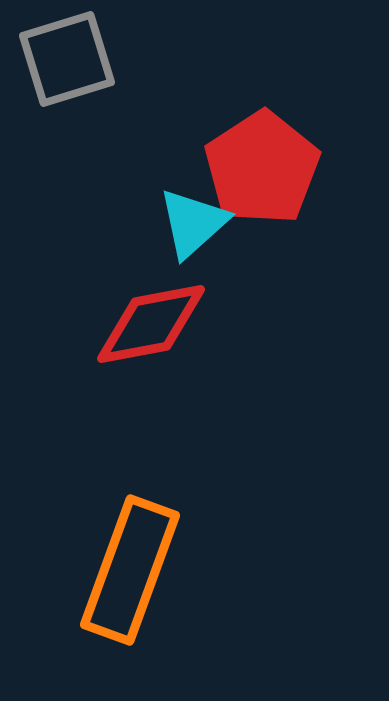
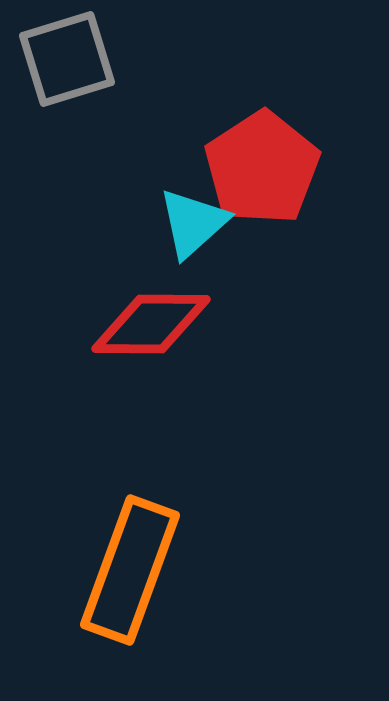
red diamond: rotated 11 degrees clockwise
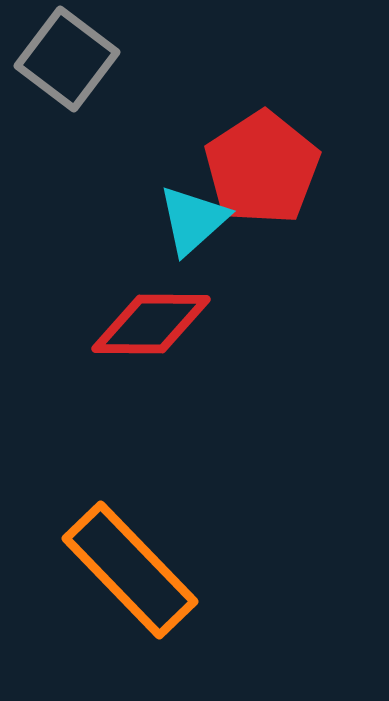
gray square: rotated 36 degrees counterclockwise
cyan triangle: moved 3 px up
orange rectangle: rotated 64 degrees counterclockwise
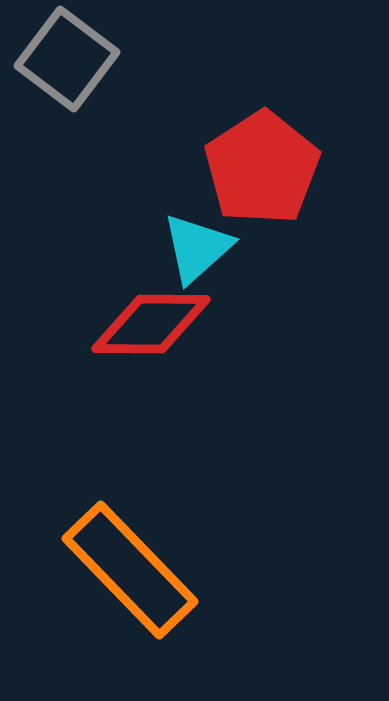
cyan triangle: moved 4 px right, 28 px down
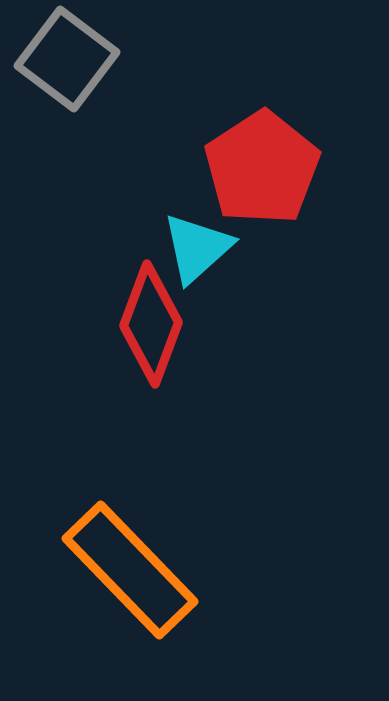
red diamond: rotated 70 degrees counterclockwise
